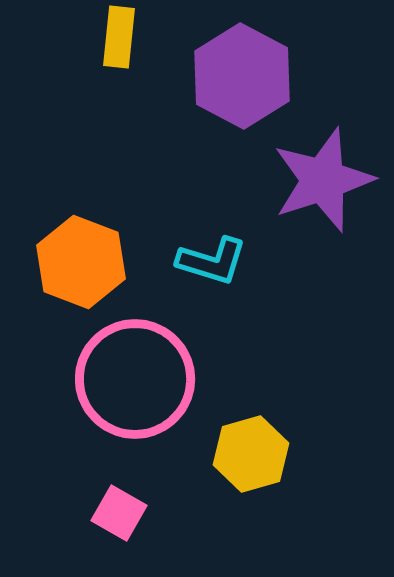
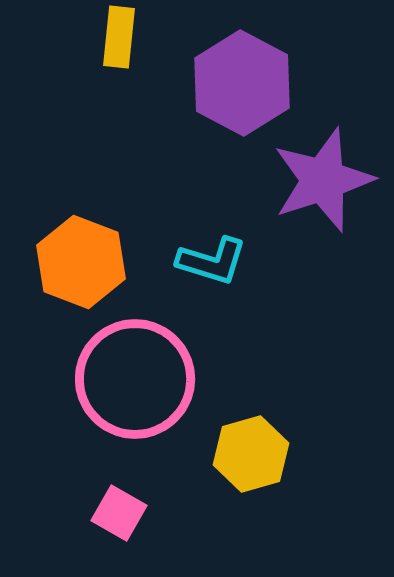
purple hexagon: moved 7 px down
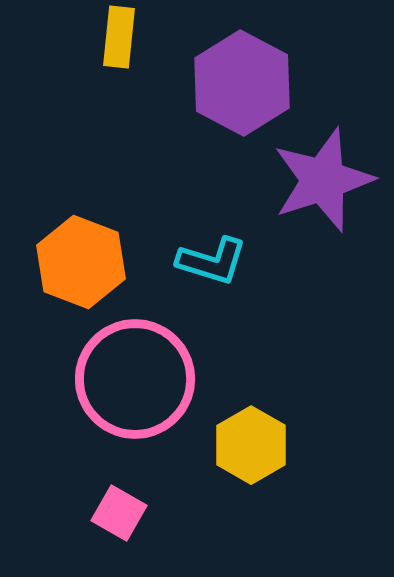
yellow hexagon: moved 9 px up; rotated 14 degrees counterclockwise
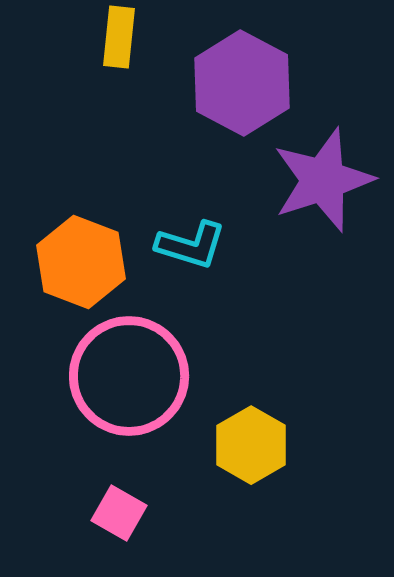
cyan L-shape: moved 21 px left, 16 px up
pink circle: moved 6 px left, 3 px up
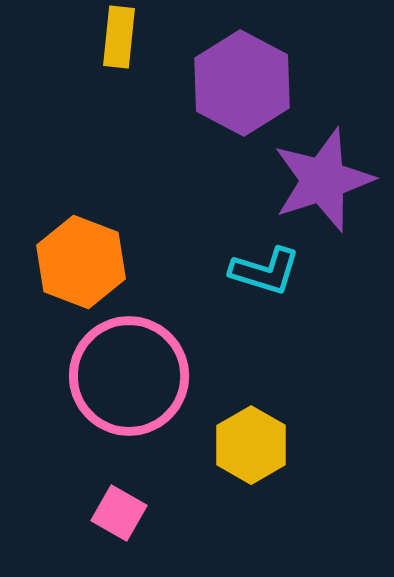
cyan L-shape: moved 74 px right, 26 px down
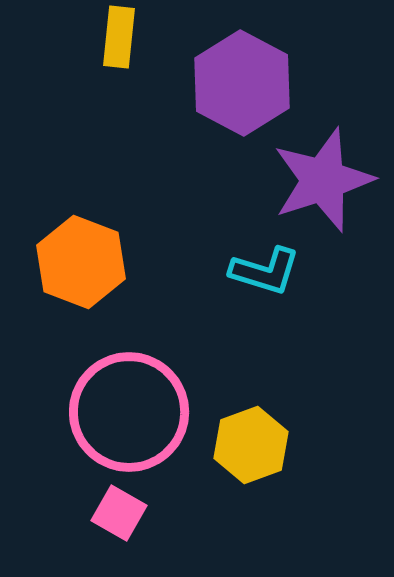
pink circle: moved 36 px down
yellow hexagon: rotated 10 degrees clockwise
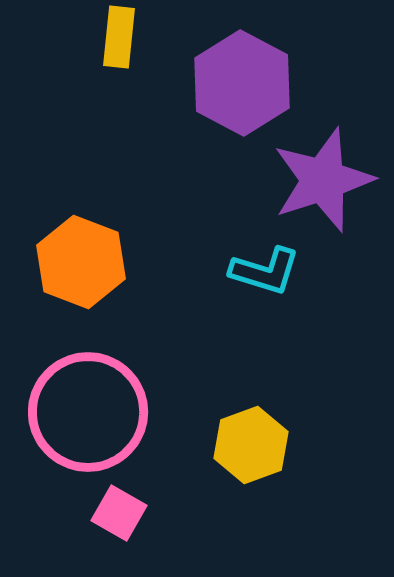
pink circle: moved 41 px left
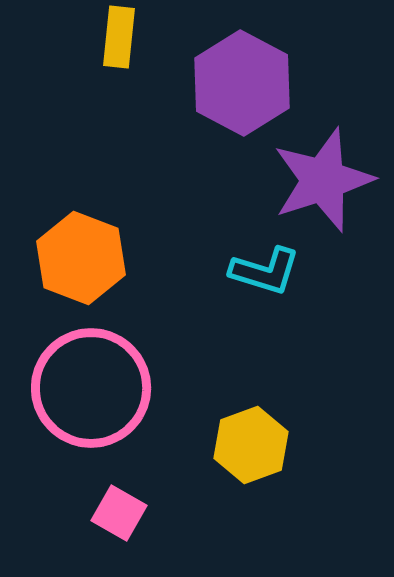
orange hexagon: moved 4 px up
pink circle: moved 3 px right, 24 px up
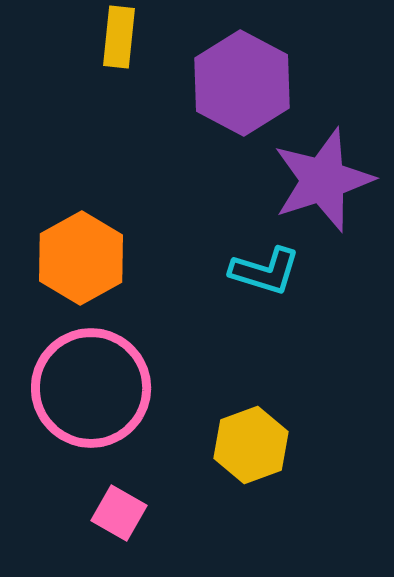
orange hexagon: rotated 10 degrees clockwise
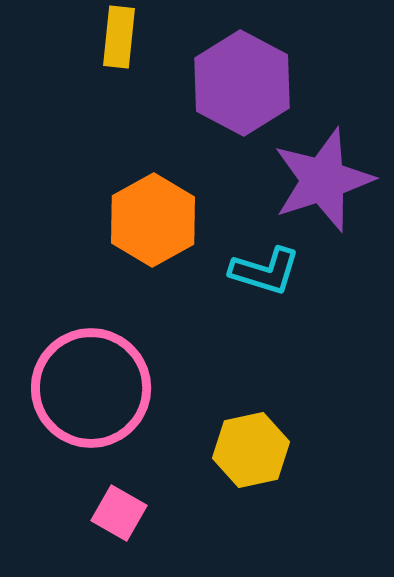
orange hexagon: moved 72 px right, 38 px up
yellow hexagon: moved 5 px down; rotated 8 degrees clockwise
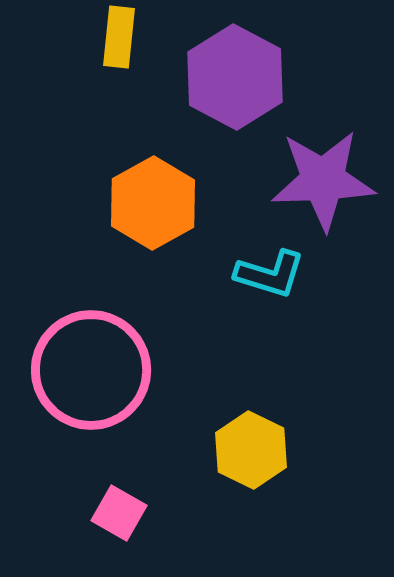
purple hexagon: moved 7 px left, 6 px up
purple star: rotated 16 degrees clockwise
orange hexagon: moved 17 px up
cyan L-shape: moved 5 px right, 3 px down
pink circle: moved 18 px up
yellow hexagon: rotated 22 degrees counterclockwise
